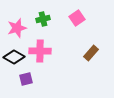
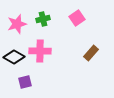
pink star: moved 4 px up
purple square: moved 1 px left, 3 px down
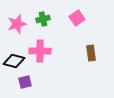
brown rectangle: rotated 49 degrees counterclockwise
black diamond: moved 4 px down; rotated 15 degrees counterclockwise
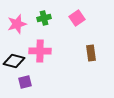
green cross: moved 1 px right, 1 px up
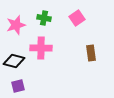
green cross: rotated 24 degrees clockwise
pink star: moved 1 px left, 1 px down
pink cross: moved 1 px right, 3 px up
purple square: moved 7 px left, 4 px down
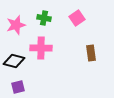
purple square: moved 1 px down
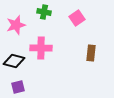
green cross: moved 6 px up
brown rectangle: rotated 14 degrees clockwise
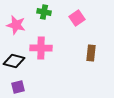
pink star: rotated 30 degrees clockwise
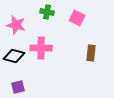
green cross: moved 3 px right
pink square: rotated 28 degrees counterclockwise
black diamond: moved 5 px up
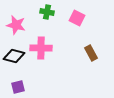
brown rectangle: rotated 35 degrees counterclockwise
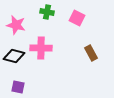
purple square: rotated 24 degrees clockwise
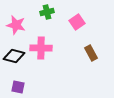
green cross: rotated 24 degrees counterclockwise
pink square: moved 4 px down; rotated 28 degrees clockwise
